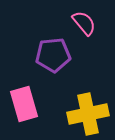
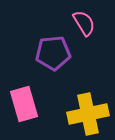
pink semicircle: rotated 8 degrees clockwise
purple pentagon: moved 2 px up
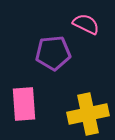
pink semicircle: moved 2 px right, 1 px down; rotated 32 degrees counterclockwise
pink rectangle: rotated 12 degrees clockwise
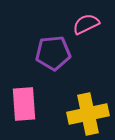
pink semicircle: rotated 52 degrees counterclockwise
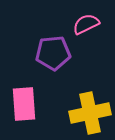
yellow cross: moved 2 px right, 1 px up
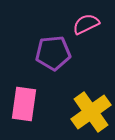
pink rectangle: rotated 12 degrees clockwise
yellow cross: moved 1 px right, 1 px up; rotated 24 degrees counterclockwise
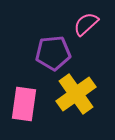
pink semicircle: rotated 16 degrees counterclockwise
yellow cross: moved 15 px left, 18 px up
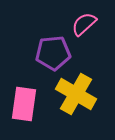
pink semicircle: moved 2 px left
yellow cross: rotated 24 degrees counterclockwise
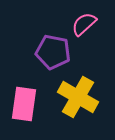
purple pentagon: moved 1 px up; rotated 16 degrees clockwise
yellow cross: moved 2 px right, 3 px down
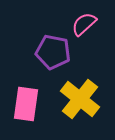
yellow cross: moved 2 px right, 2 px down; rotated 9 degrees clockwise
pink rectangle: moved 2 px right
